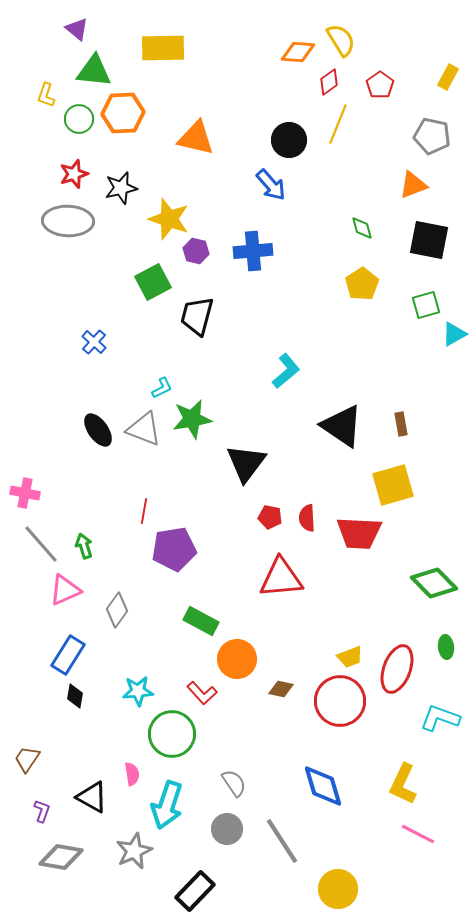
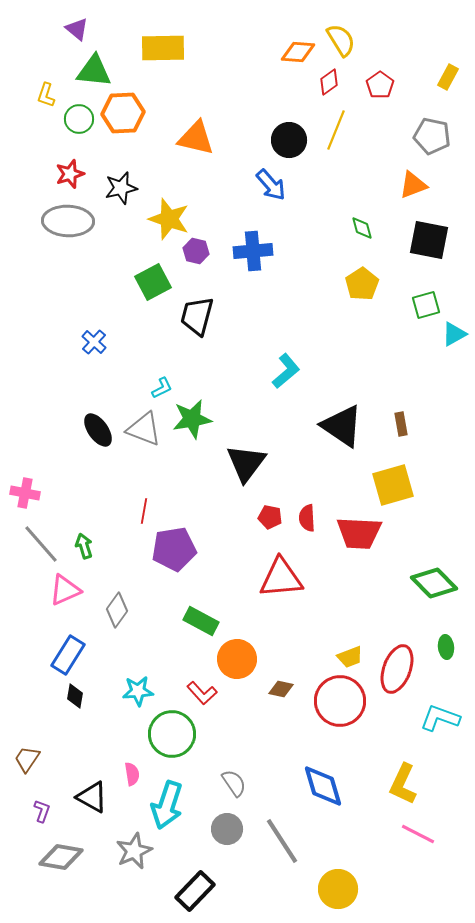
yellow line at (338, 124): moved 2 px left, 6 px down
red star at (74, 174): moved 4 px left
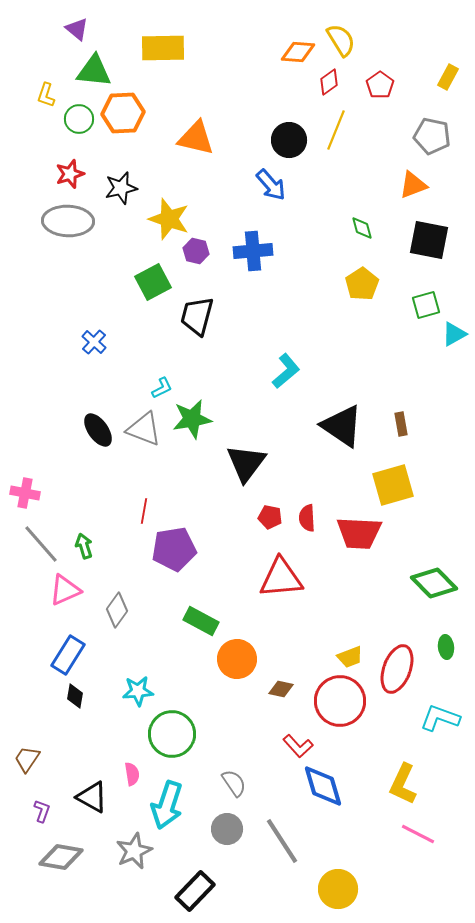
red L-shape at (202, 693): moved 96 px right, 53 px down
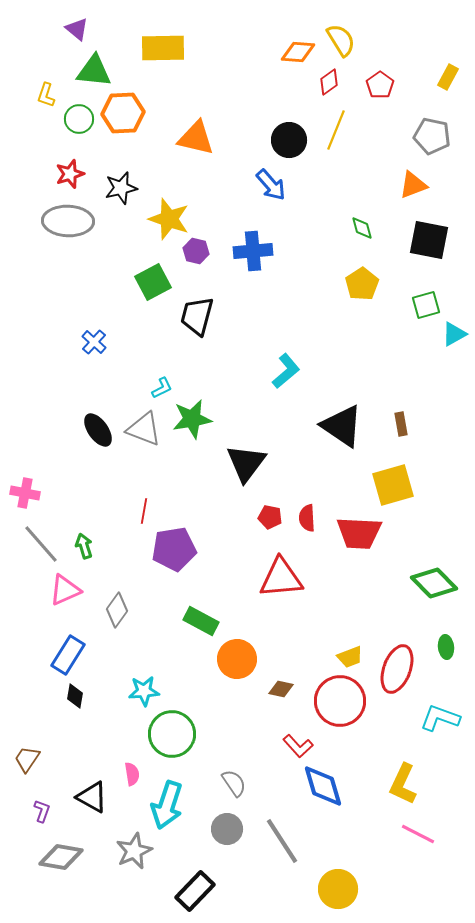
cyan star at (138, 691): moved 6 px right
